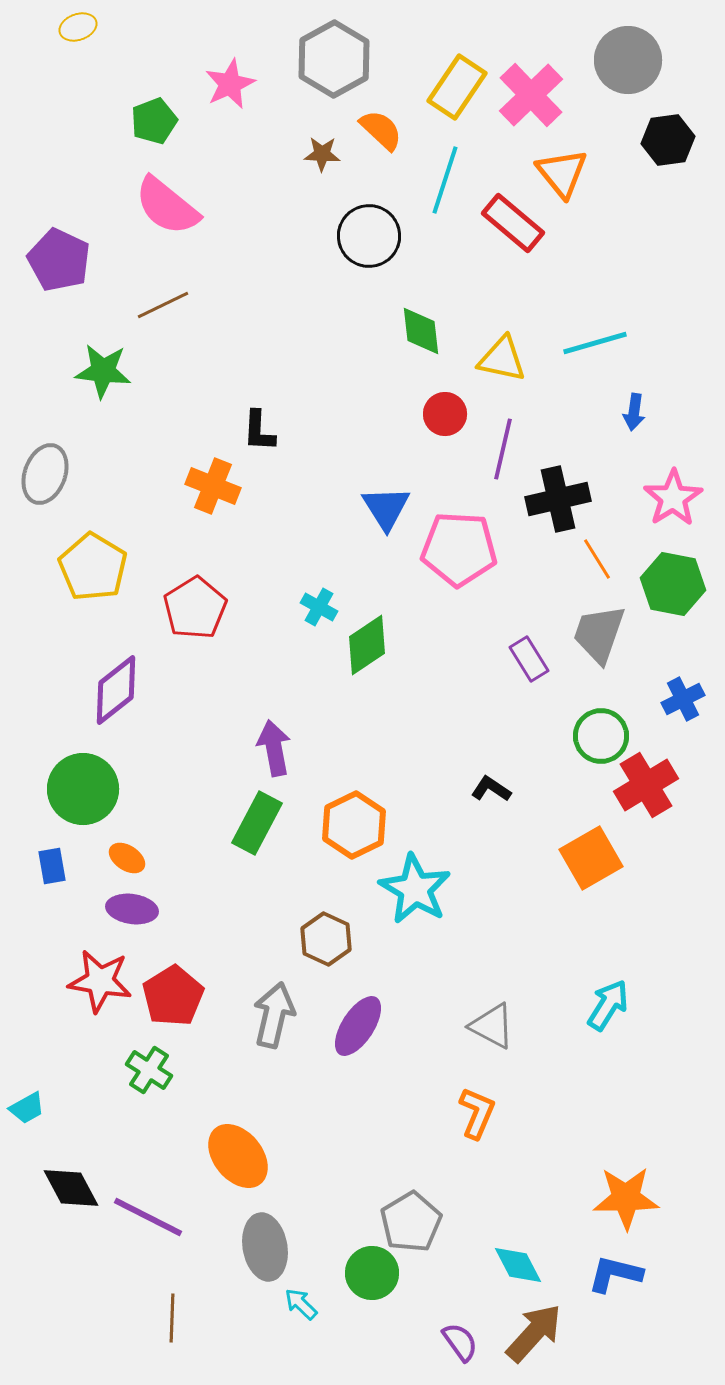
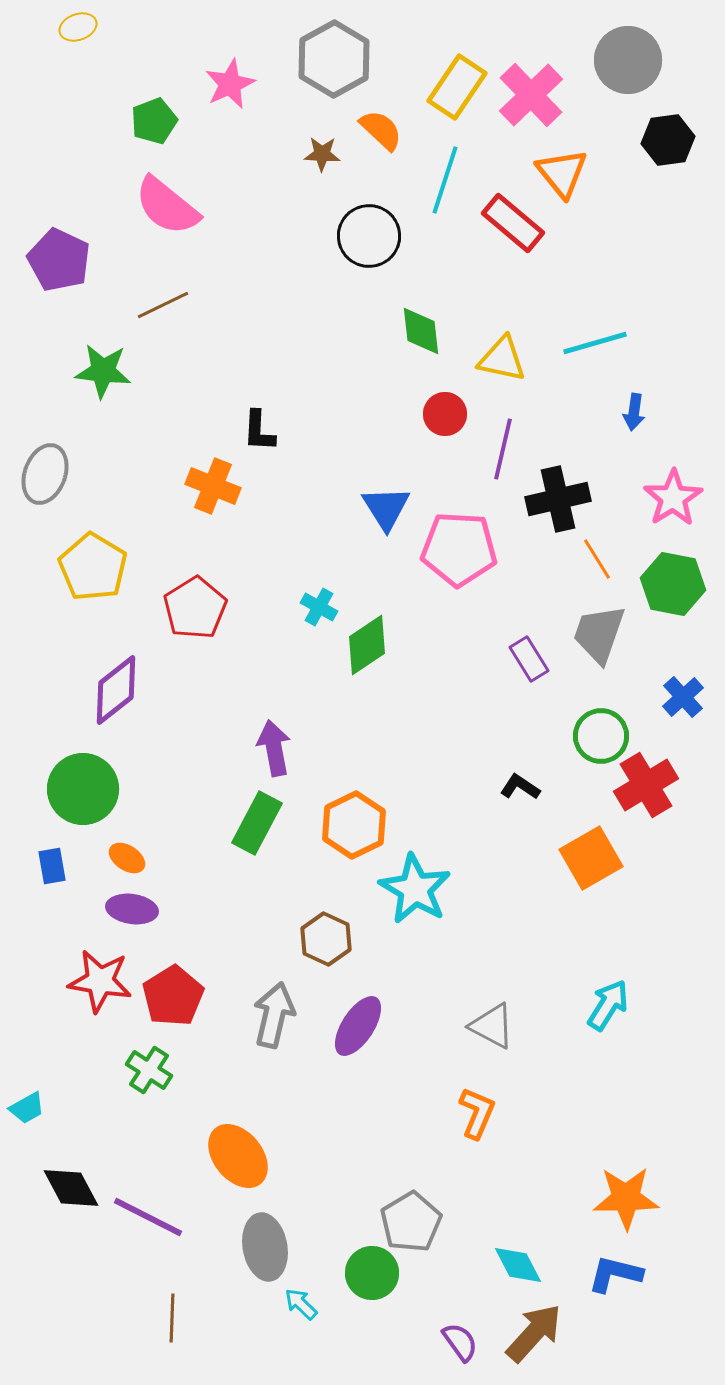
blue cross at (683, 699): moved 2 px up; rotated 15 degrees counterclockwise
black L-shape at (491, 789): moved 29 px right, 2 px up
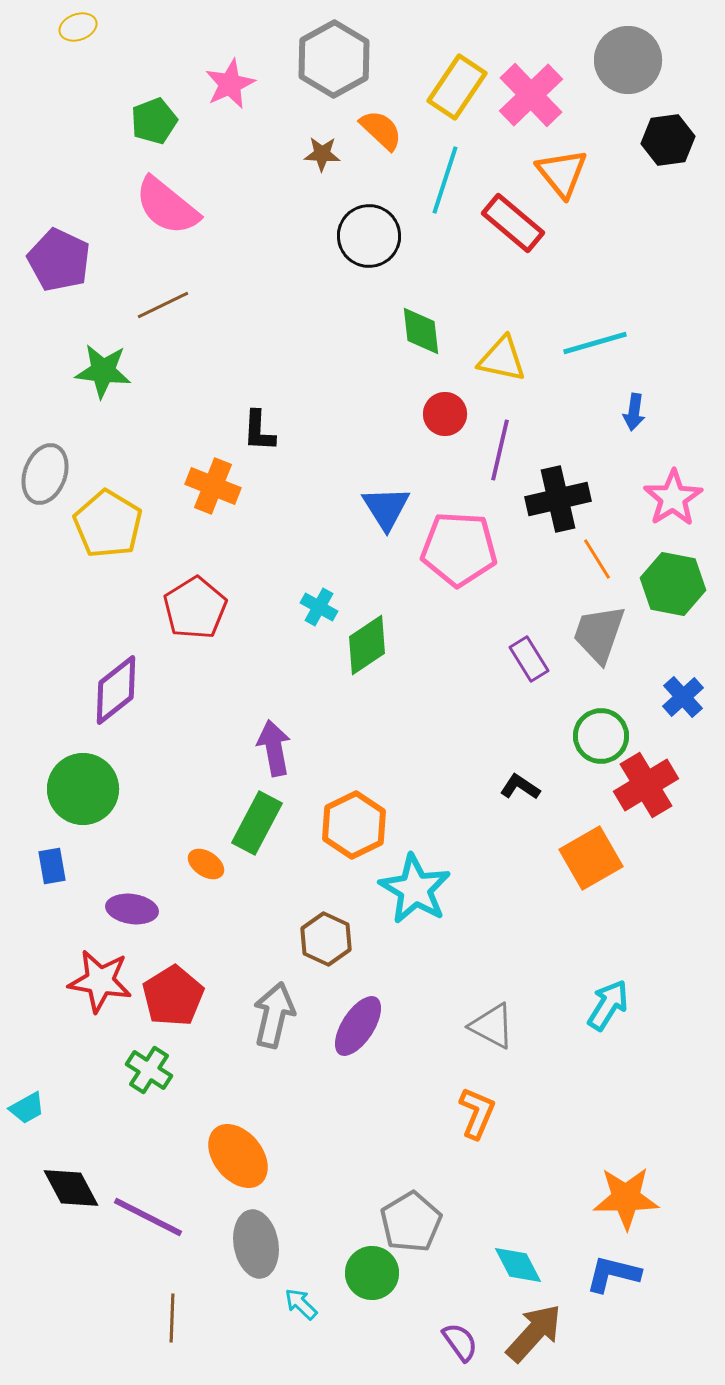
purple line at (503, 449): moved 3 px left, 1 px down
yellow pentagon at (93, 567): moved 15 px right, 43 px up
orange ellipse at (127, 858): moved 79 px right, 6 px down
gray ellipse at (265, 1247): moved 9 px left, 3 px up
blue L-shape at (615, 1274): moved 2 px left
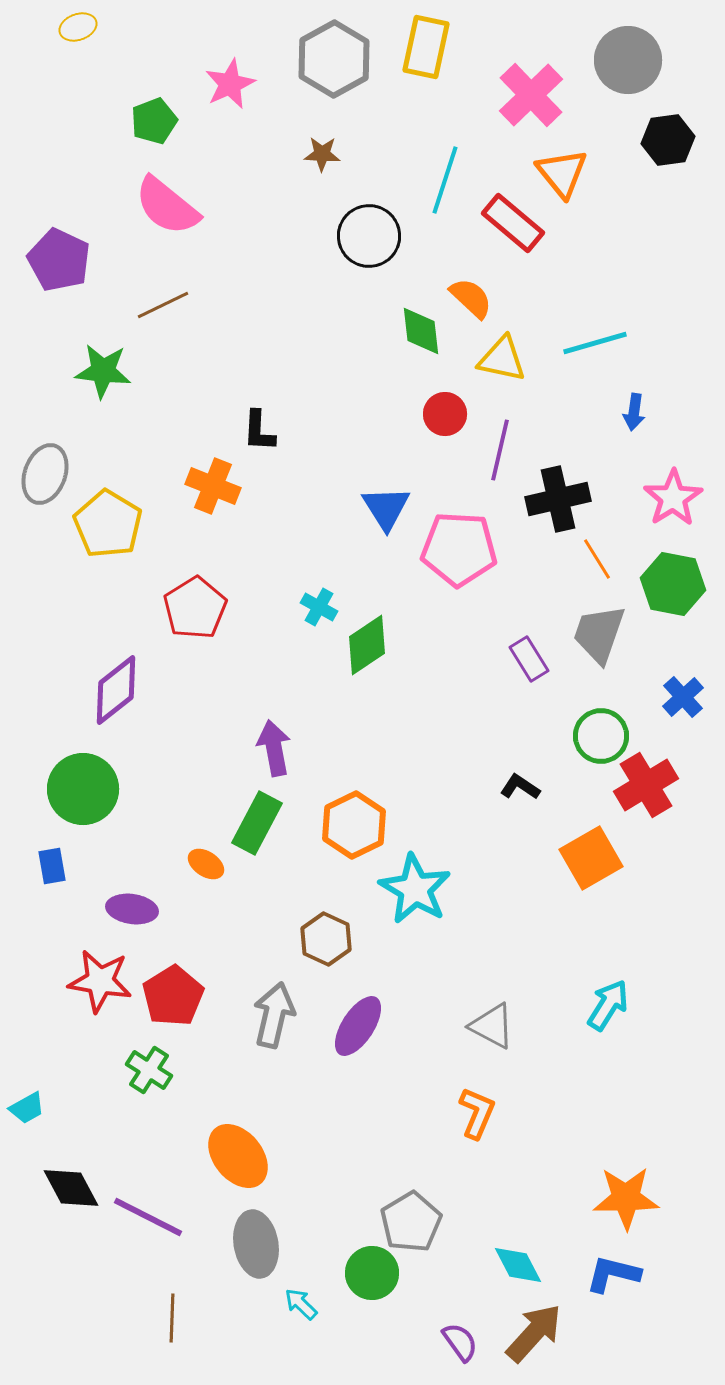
yellow rectangle at (457, 87): moved 31 px left, 40 px up; rotated 22 degrees counterclockwise
orange semicircle at (381, 130): moved 90 px right, 168 px down
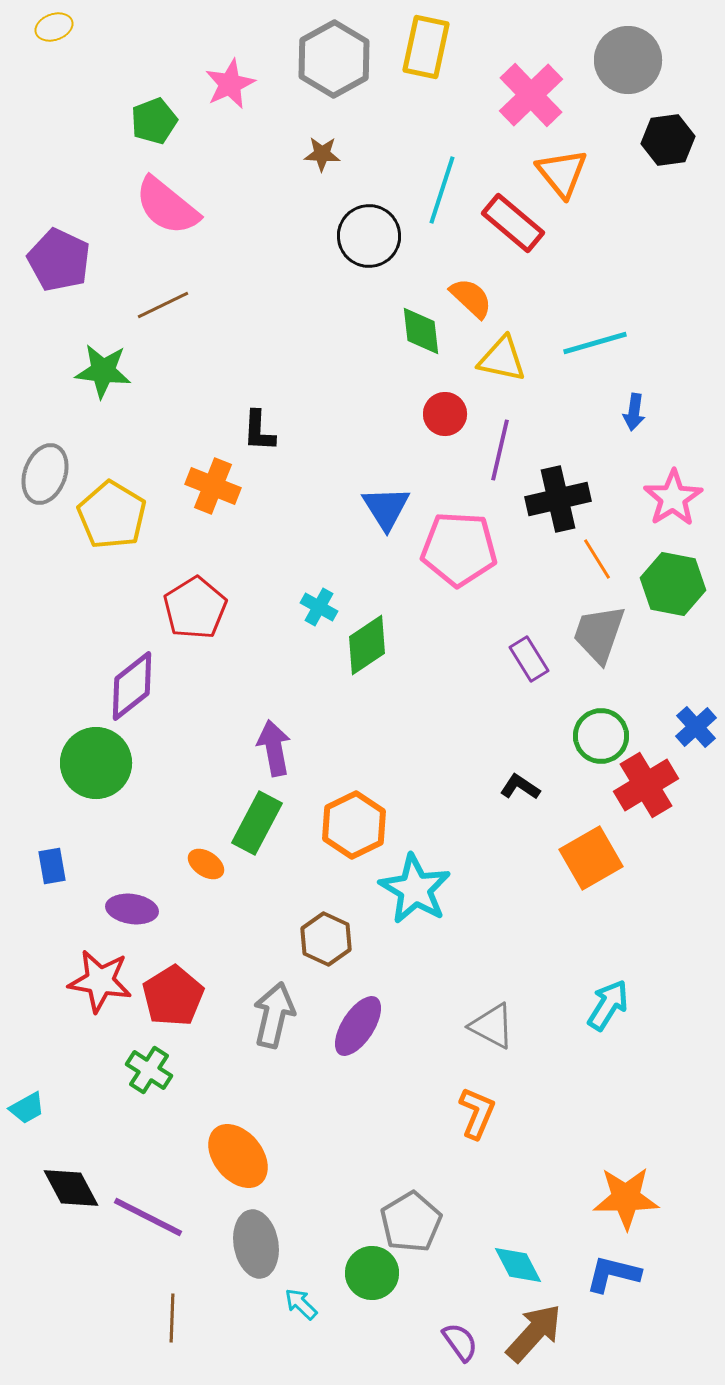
yellow ellipse at (78, 27): moved 24 px left
cyan line at (445, 180): moved 3 px left, 10 px down
yellow pentagon at (108, 524): moved 4 px right, 9 px up
purple diamond at (116, 690): moved 16 px right, 4 px up
blue cross at (683, 697): moved 13 px right, 30 px down
green circle at (83, 789): moved 13 px right, 26 px up
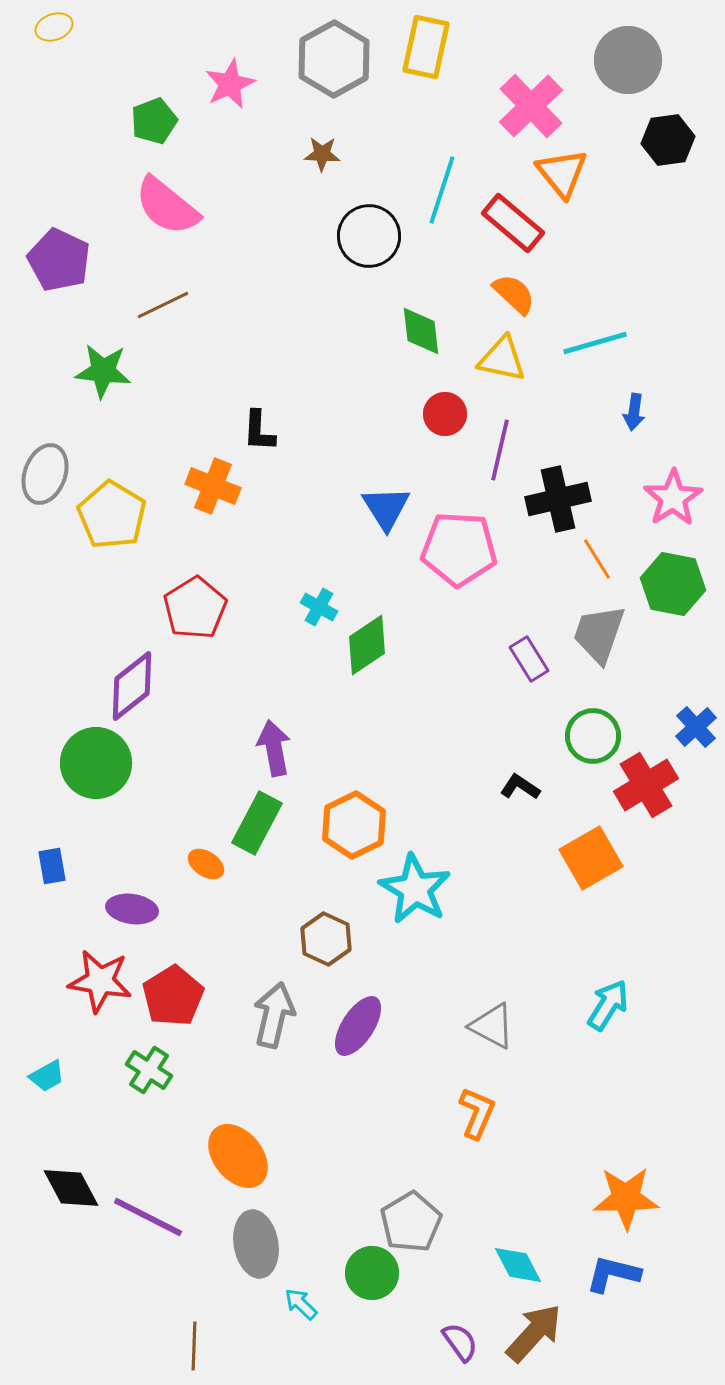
pink cross at (531, 95): moved 11 px down
orange semicircle at (471, 298): moved 43 px right, 4 px up
green circle at (601, 736): moved 8 px left
cyan trapezoid at (27, 1108): moved 20 px right, 32 px up
brown line at (172, 1318): moved 22 px right, 28 px down
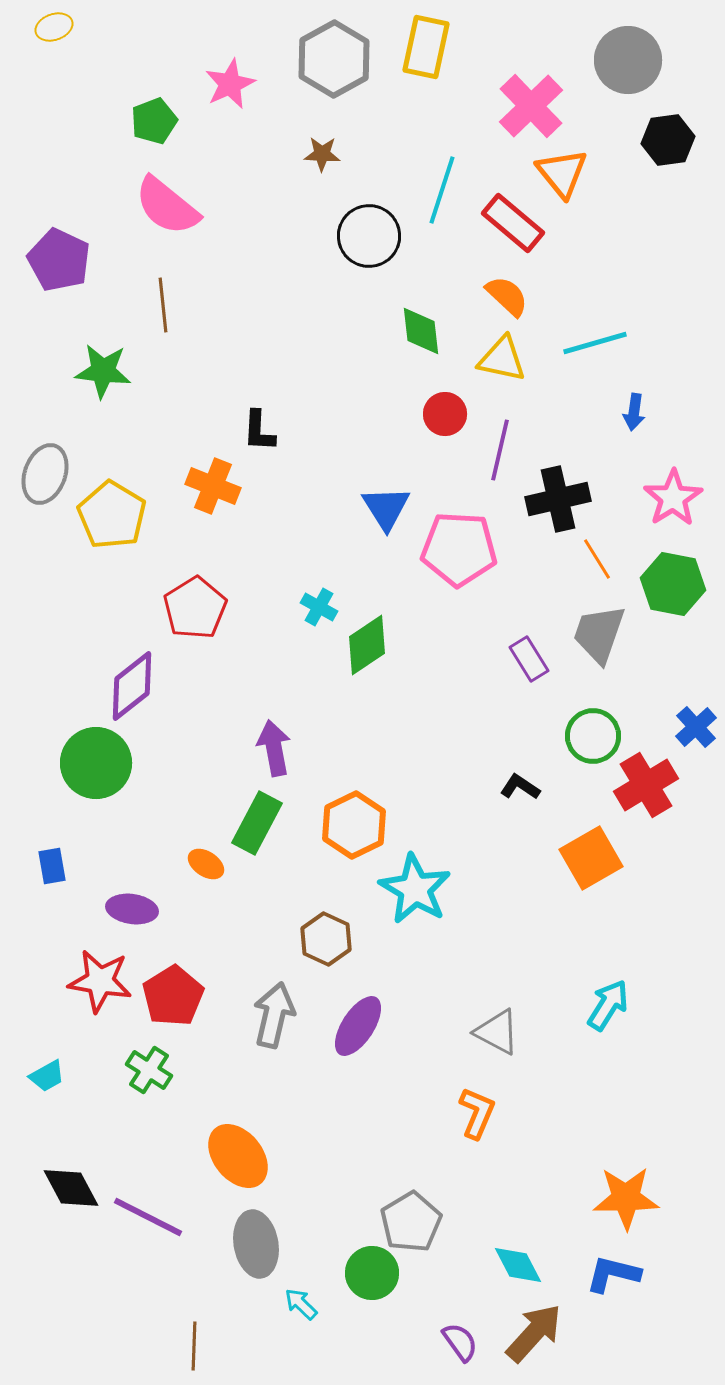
orange semicircle at (514, 294): moved 7 px left, 2 px down
brown line at (163, 305): rotated 70 degrees counterclockwise
gray triangle at (492, 1026): moved 5 px right, 6 px down
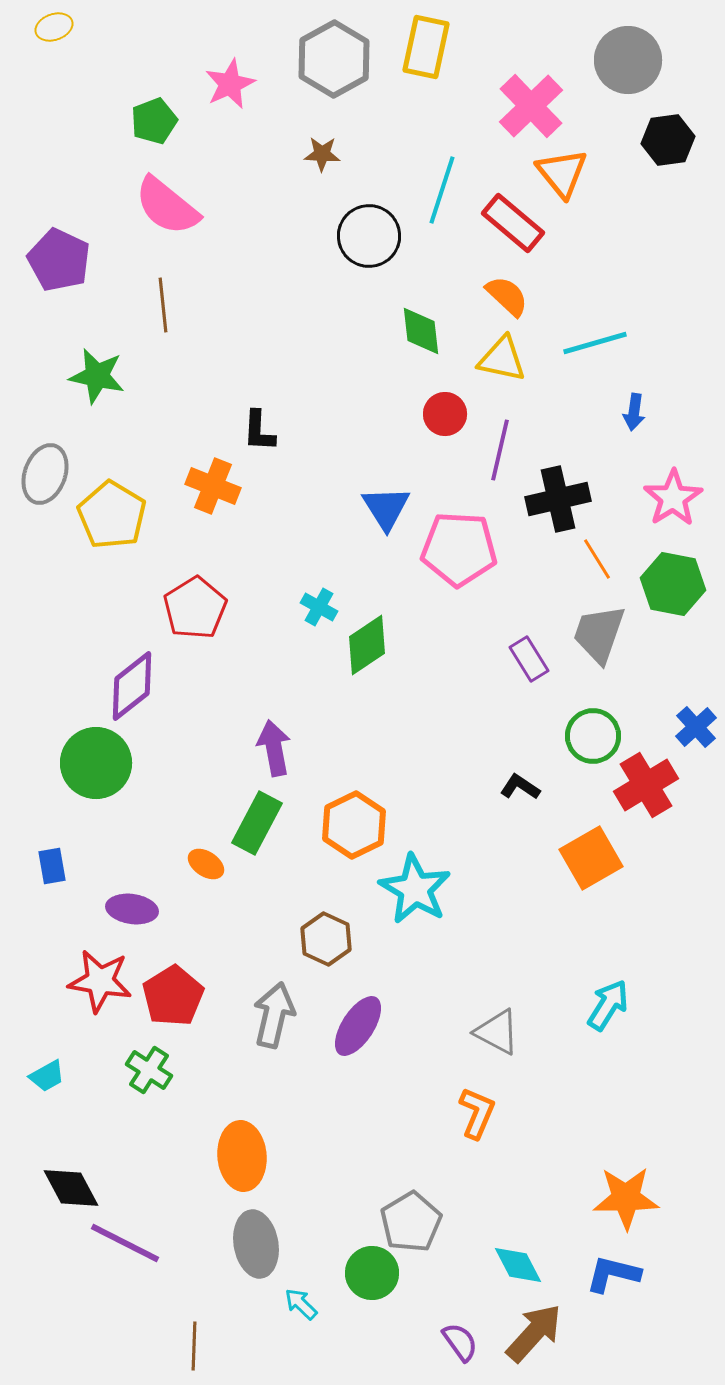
green star at (103, 371): moved 6 px left, 5 px down; rotated 6 degrees clockwise
orange ellipse at (238, 1156): moved 4 px right; rotated 34 degrees clockwise
purple line at (148, 1217): moved 23 px left, 26 px down
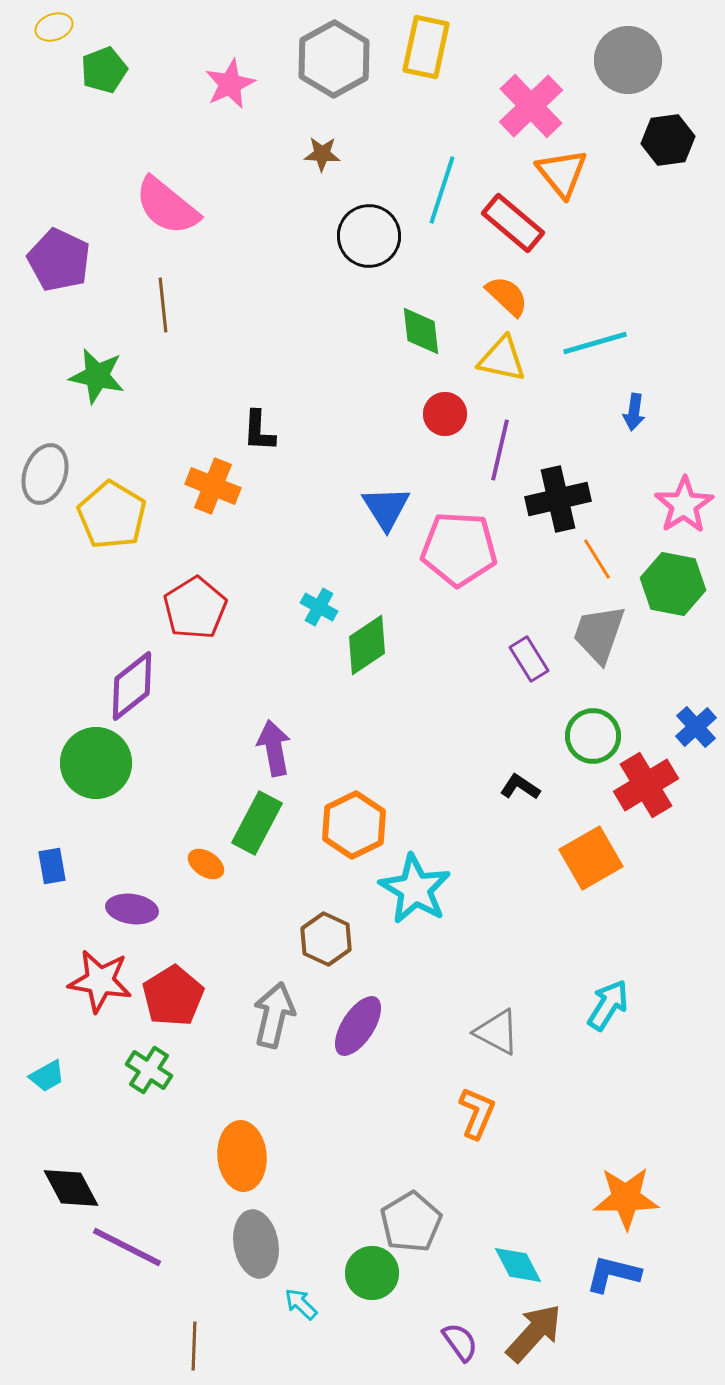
green pentagon at (154, 121): moved 50 px left, 51 px up
pink star at (673, 498): moved 11 px right, 7 px down
purple line at (125, 1243): moved 2 px right, 4 px down
